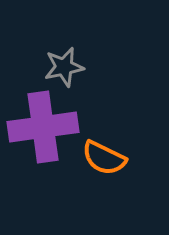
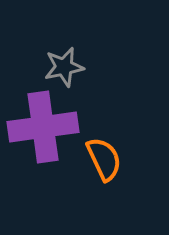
orange semicircle: moved 1 px down; rotated 141 degrees counterclockwise
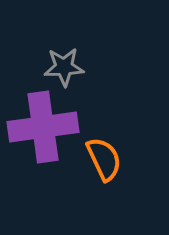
gray star: rotated 9 degrees clockwise
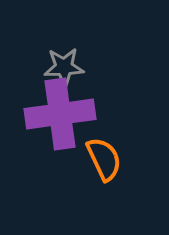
purple cross: moved 17 px right, 13 px up
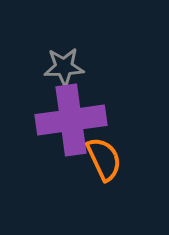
purple cross: moved 11 px right, 6 px down
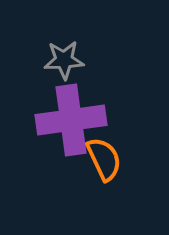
gray star: moved 7 px up
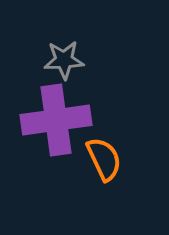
purple cross: moved 15 px left
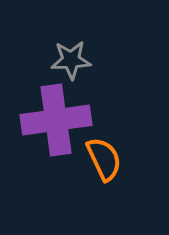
gray star: moved 7 px right
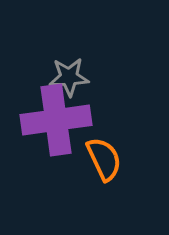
gray star: moved 2 px left, 17 px down
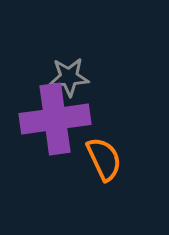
purple cross: moved 1 px left, 1 px up
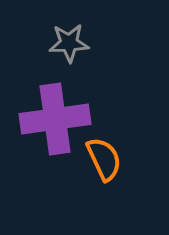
gray star: moved 34 px up
